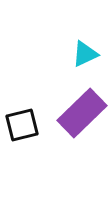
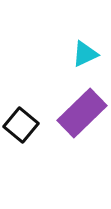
black square: moved 1 px left; rotated 36 degrees counterclockwise
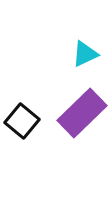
black square: moved 1 px right, 4 px up
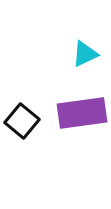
purple rectangle: rotated 36 degrees clockwise
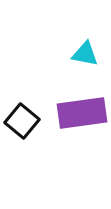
cyan triangle: rotated 36 degrees clockwise
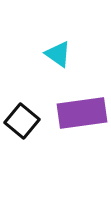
cyan triangle: moved 27 px left; rotated 24 degrees clockwise
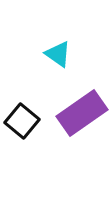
purple rectangle: rotated 27 degrees counterclockwise
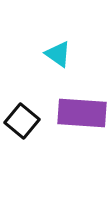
purple rectangle: rotated 39 degrees clockwise
